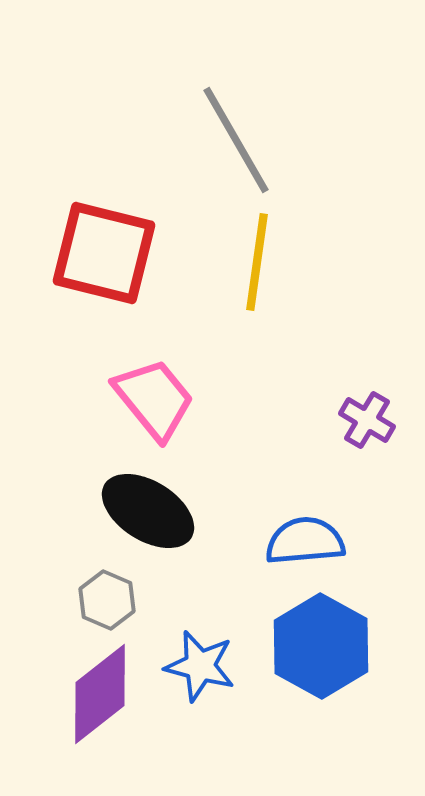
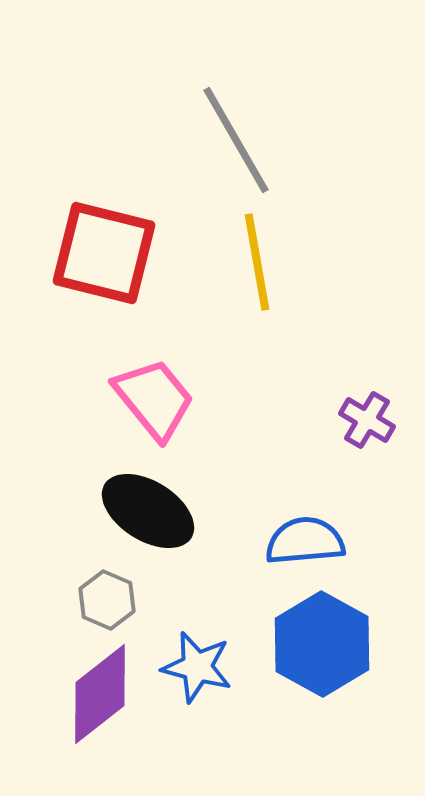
yellow line: rotated 18 degrees counterclockwise
blue hexagon: moved 1 px right, 2 px up
blue star: moved 3 px left, 1 px down
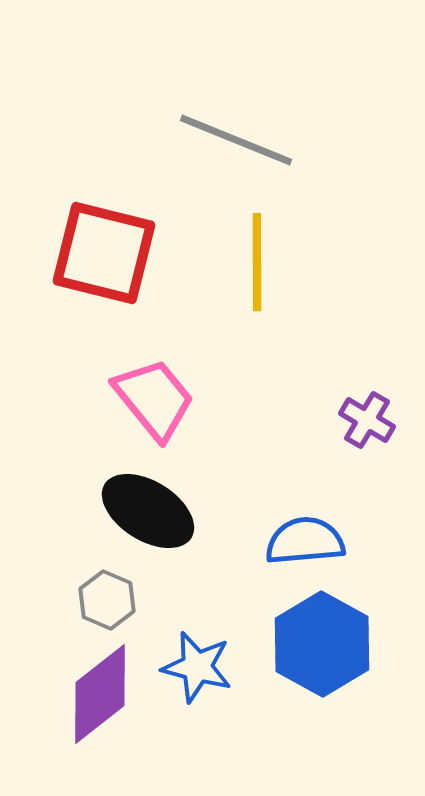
gray line: rotated 38 degrees counterclockwise
yellow line: rotated 10 degrees clockwise
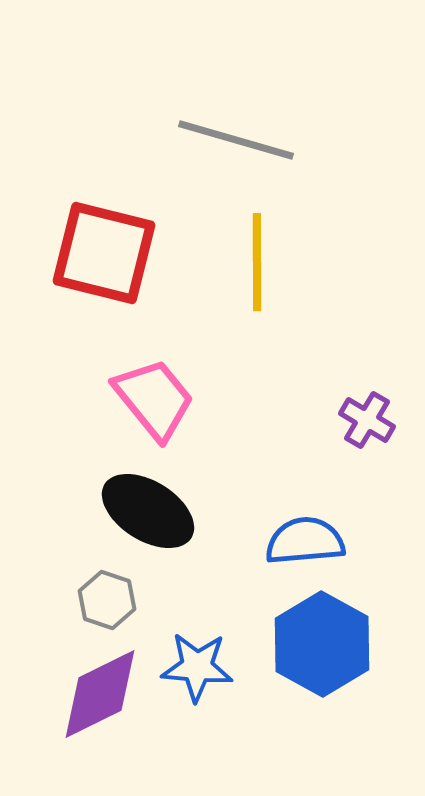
gray line: rotated 6 degrees counterclockwise
gray hexagon: rotated 4 degrees counterclockwise
blue star: rotated 10 degrees counterclockwise
purple diamond: rotated 12 degrees clockwise
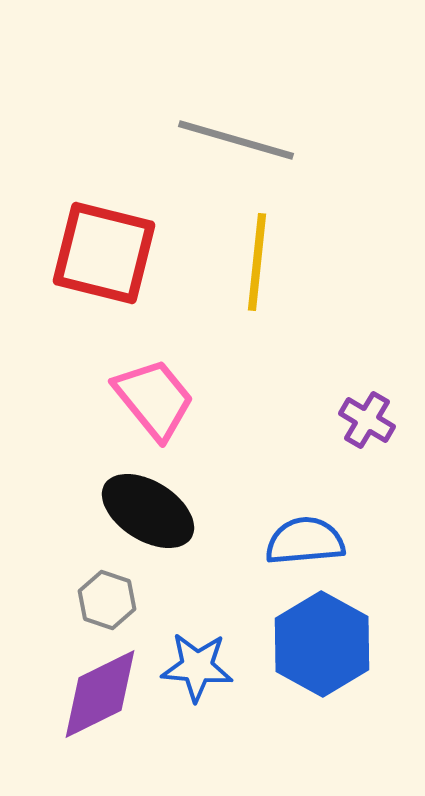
yellow line: rotated 6 degrees clockwise
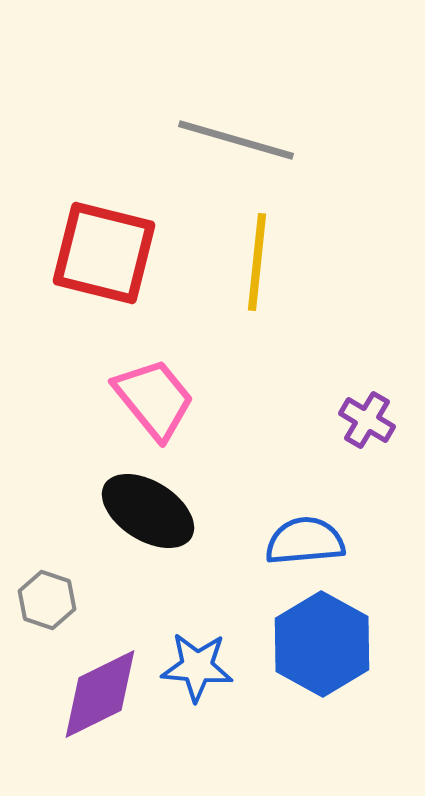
gray hexagon: moved 60 px left
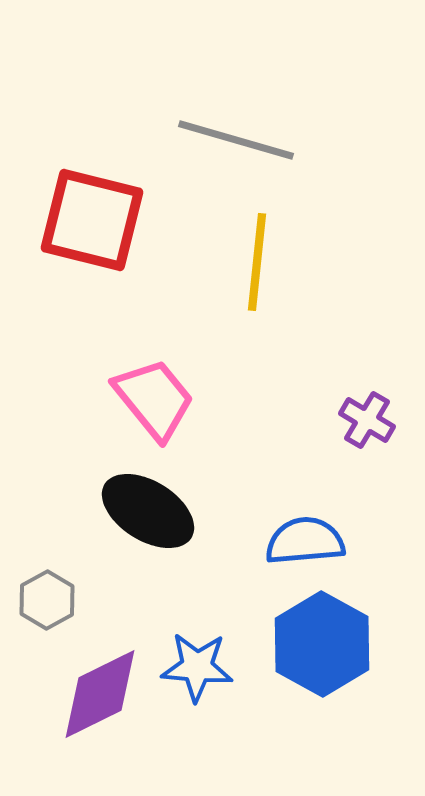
red square: moved 12 px left, 33 px up
gray hexagon: rotated 12 degrees clockwise
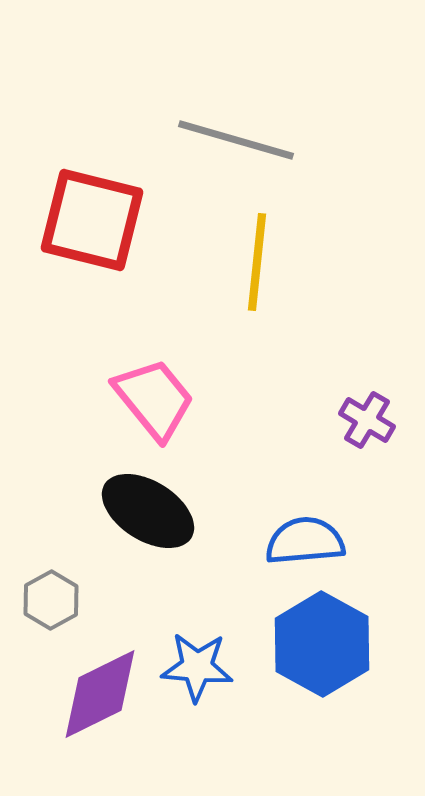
gray hexagon: moved 4 px right
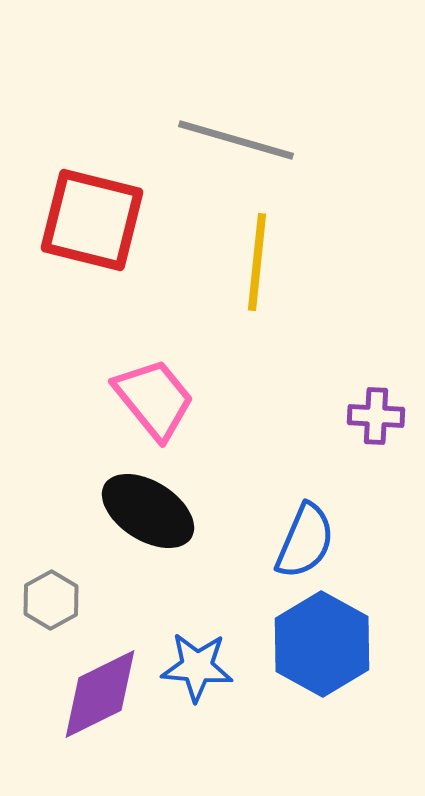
purple cross: moved 9 px right, 4 px up; rotated 28 degrees counterclockwise
blue semicircle: rotated 118 degrees clockwise
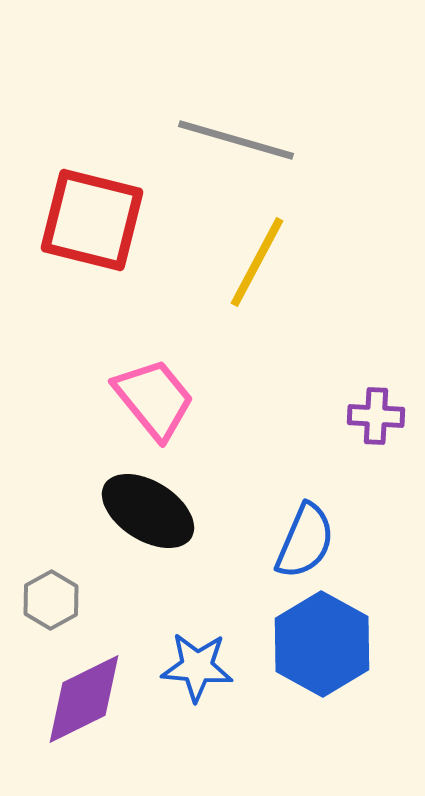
yellow line: rotated 22 degrees clockwise
purple diamond: moved 16 px left, 5 px down
